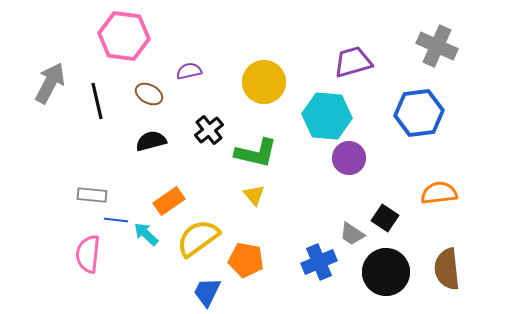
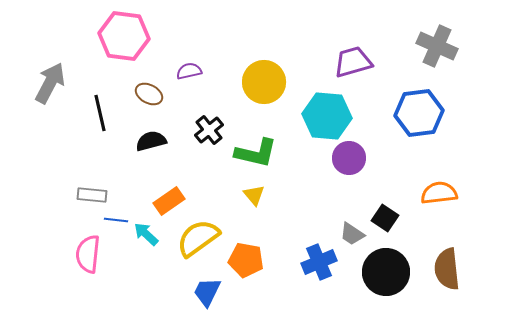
black line: moved 3 px right, 12 px down
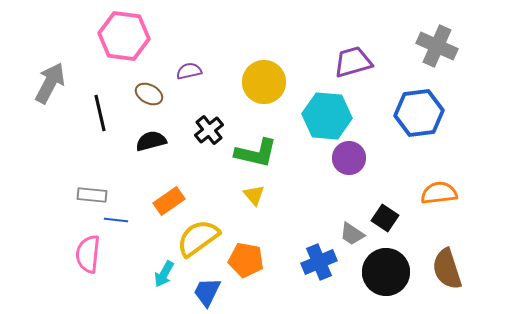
cyan arrow: moved 18 px right, 40 px down; rotated 104 degrees counterclockwise
brown semicircle: rotated 12 degrees counterclockwise
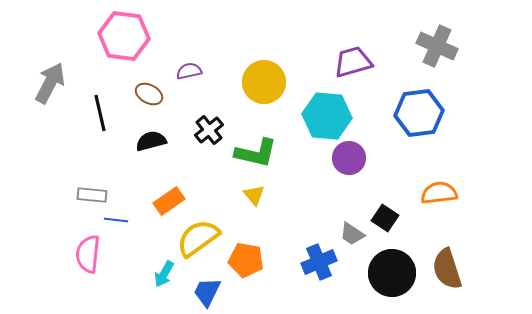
black circle: moved 6 px right, 1 px down
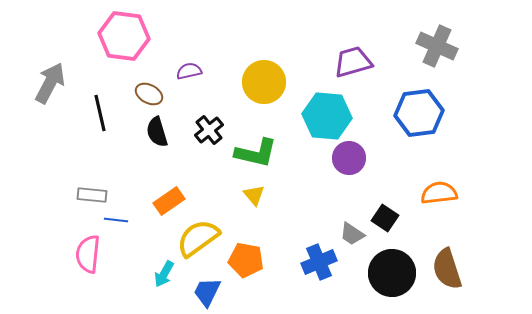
black semicircle: moved 6 px right, 9 px up; rotated 92 degrees counterclockwise
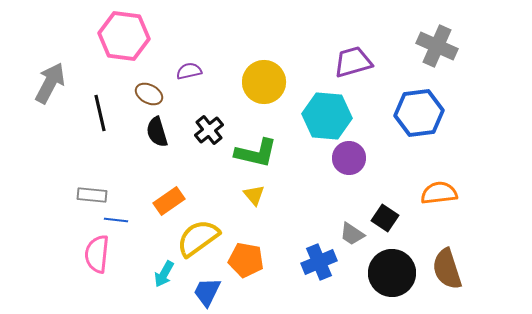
pink semicircle: moved 9 px right
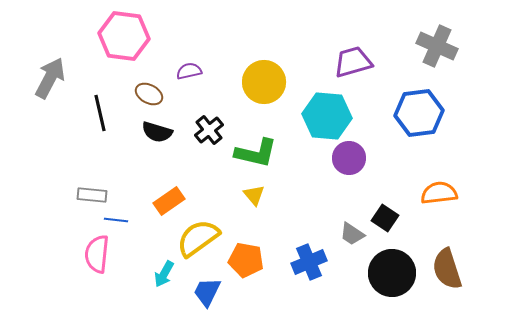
gray arrow: moved 5 px up
black semicircle: rotated 56 degrees counterclockwise
blue cross: moved 10 px left
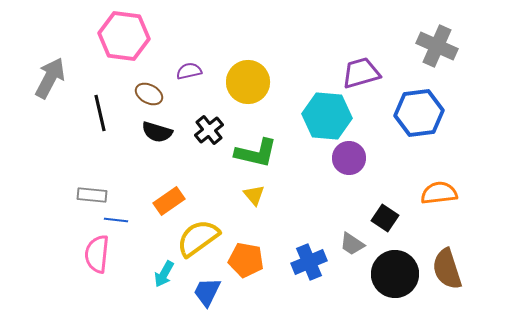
purple trapezoid: moved 8 px right, 11 px down
yellow circle: moved 16 px left
gray trapezoid: moved 10 px down
black circle: moved 3 px right, 1 px down
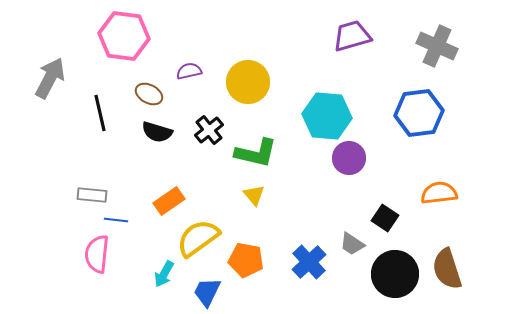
purple trapezoid: moved 9 px left, 37 px up
blue cross: rotated 20 degrees counterclockwise
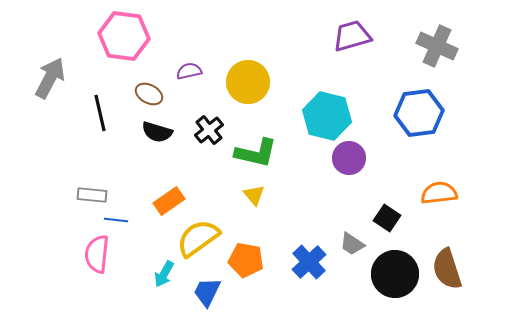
cyan hexagon: rotated 9 degrees clockwise
black square: moved 2 px right
